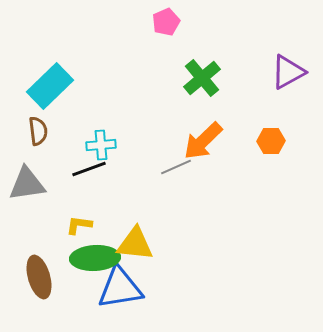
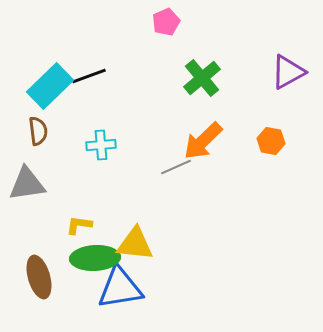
orange hexagon: rotated 12 degrees clockwise
black line: moved 93 px up
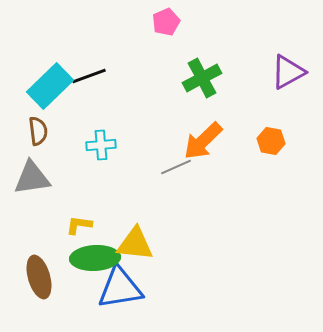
green cross: rotated 12 degrees clockwise
gray triangle: moved 5 px right, 6 px up
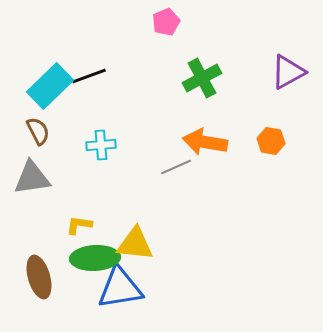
brown semicircle: rotated 20 degrees counterclockwise
orange arrow: moved 2 px right, 1 px down; rotated 54 degrees clockwise
